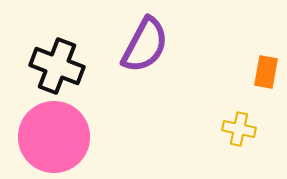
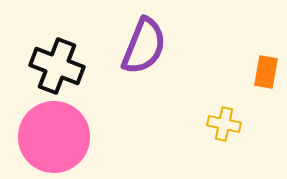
purple semicircle: moved 1 px left, 1 px down; rotated 6 degrees counterclockwise
yellow cross: moved 15 px left, 5 px up
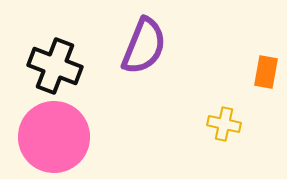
black cross: moved 2 px left
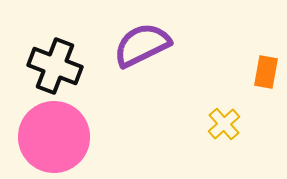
purple semicircle: moved 2 px left, 1 px up; rotated 138 degrees counterclockwise
yellow cross: rotated 36 degrees clockwise
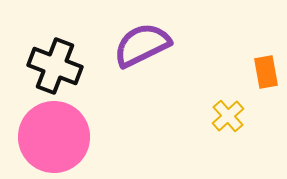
orange rectangle: rotated 20 degrees counterclockwise
yellow cross: moved 4 px right, 8 px up
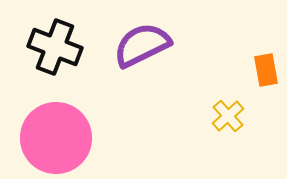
black cross: moved 19 px up
orange rectangle: moved 2 px up
pink circle: moved 2 px right, 1 px down
